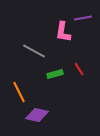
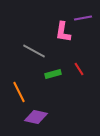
green rectangle: moved 2 px left
purple diamond: moved 1 px left, 2 px down
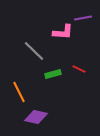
pink L-shape: rotated 95 degrees counterclockwise
gray line: rotated 15 degrees clockwise
red line: rotated 32 degrees counterclockwise
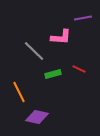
pink L-shape: moved 2 px left, 5 px down
purple diamond: moved 1 px right
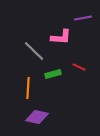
red line: moved 2 px up
orange line: moved 9 px right, 4 px up; rotated 30 degrees clockwise
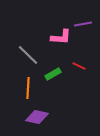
purple line: moved 6 px down
gray line: moved 6 px left, 4 px down
red line: moved 1 px up
green rectangle: rotated 14 degrees counterclockwise
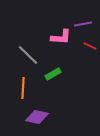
red line: moved 11 px right, 20 px up
orange line: moved 5 px left
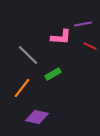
orange line: moved 1 px left; rotated 35 degrees clockwise
